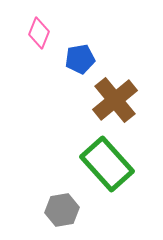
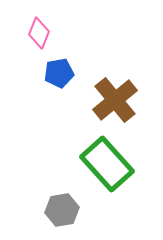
blue pentagon: moved 21 px left, 14 px down
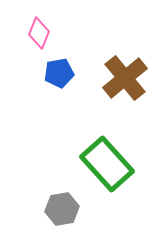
brown cross: moved 10 px right, 22 px up
gray hexagon: moved 1 px up
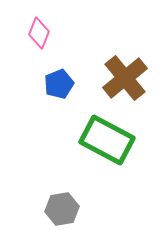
blue pentagon: moved 11 px down; rotated 12 degrees counterclockwise
green rectangle: moved 24 px up; rotated 20 degrees counterclockwise
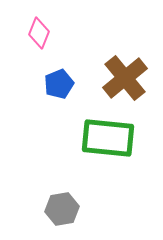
green rectangle: moved 1 px right, 2 px up; rotated 22 degrees counterclockwise
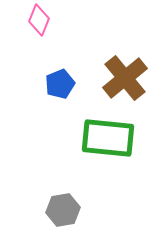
pink diamond: moved 13 px up
blue pentagon: moved 1 px right
gray hexagon: moved 1 px right, 1 px down
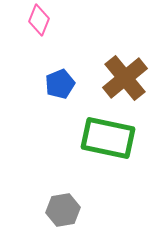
green rectangle: rotated 6 degrees clockwise
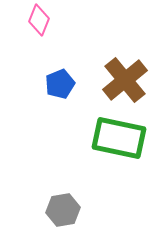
brown cross: moved 2 px down
green rectangle: moved 11 px right
